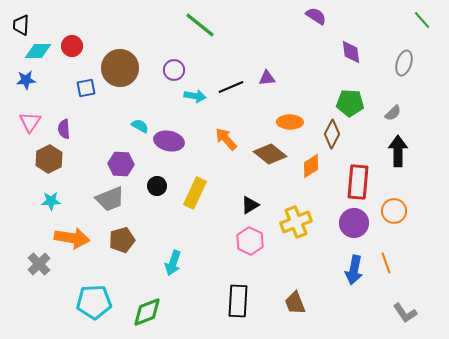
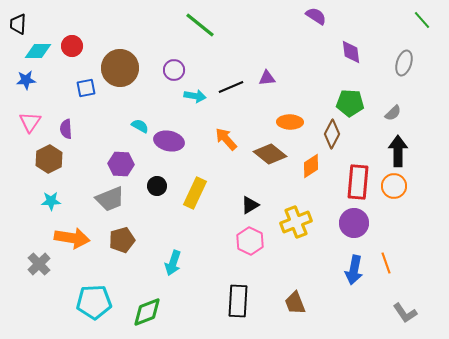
black trapezoid at (21, 25): moved 3 px left, 1 px up
purple semicircle at (64, 129): moved 2 px right
orange circle at (394, 211): moved 25 px up
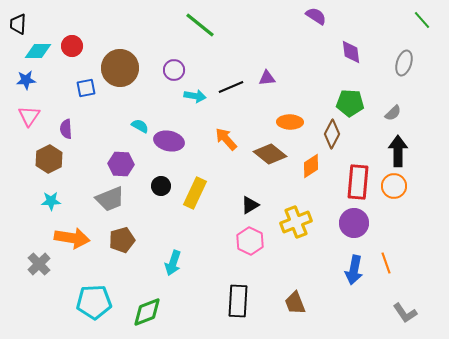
pink triangle at (30, 122): moved 1 px left, 6 px up
black circle at (157, 186): moved 4 px right
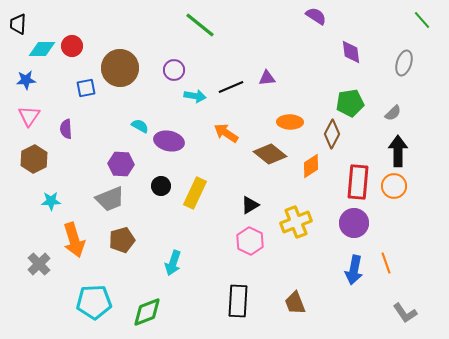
cyan diamond at (38, 51): moved 4 px right, 2 px up
green pentagon at (350, 103): rotated 12 degrees counterclockwise
orange arrow at (226, 139): moved 6 px up; rotated 15 degrees counterclockwise
brown hexagon at (49, 159): moved 15 px left
orange arrow at (72, 238): moved 2 px right, 2 px down; rotated 64 degrees clockwise
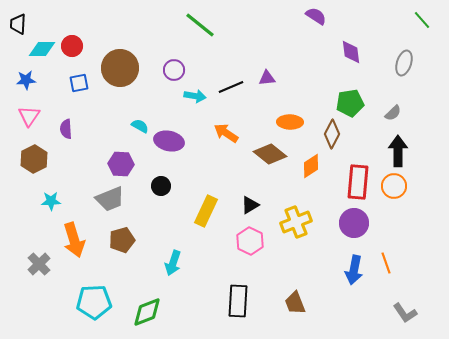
blue square at (86, 88): moved 7 px left, 5 px up
yellow rectangle at (195, 193): moved 11 px right, 18 px down
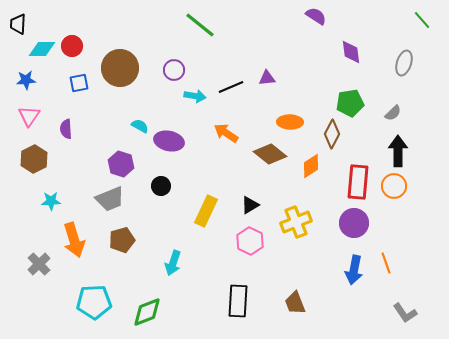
purple hexagon at (121, 164): rotated 15 degrees clockwise
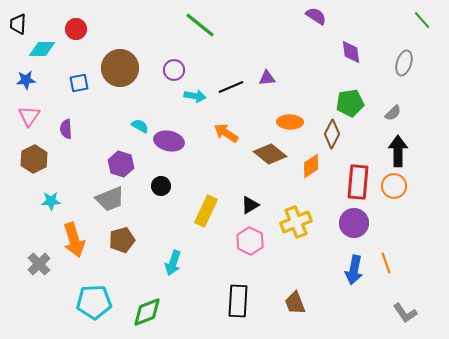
red circle at (72, 46): moved 4 px right, 17 px up
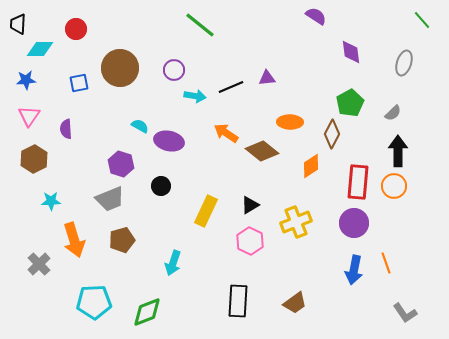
cyan diamond at (42, 49): moved 2 px left
green pentagon at (350, 103): rotated 20 degrees counterclockwise
brown diamond at (270, 154): moved 8 px left, 3 px up
brown trapezoid at (295, 303): rotated 105 degrees counterclockwise
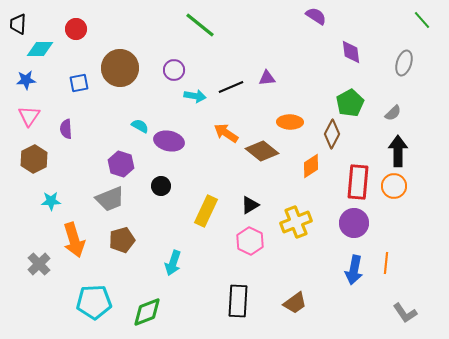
orange line at (386, 263): rotated 25 degrees clockwise
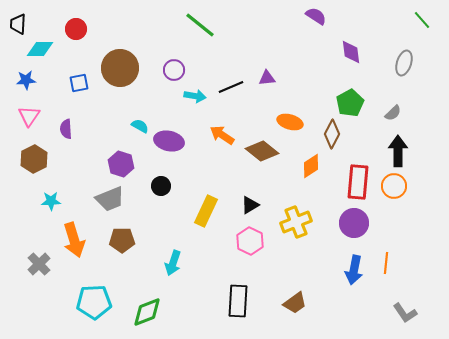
orange ellipse at (290, 122): rotated 15 degrees clockwise
orange arrow at (226, 133): moved 4 px left, 2 px down
brown pentagon at (122, 240): rotated 15 degrees clockwise
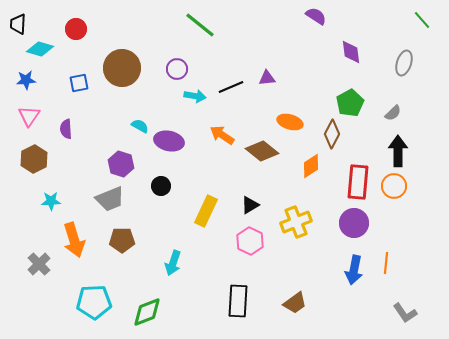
cyan diamond at (40, 49): rotated 16 degrees clockwise
brown circle at (120, 68): moved 2 px right
purple circle at (174, 70): moved 3 px right, 1 px up
